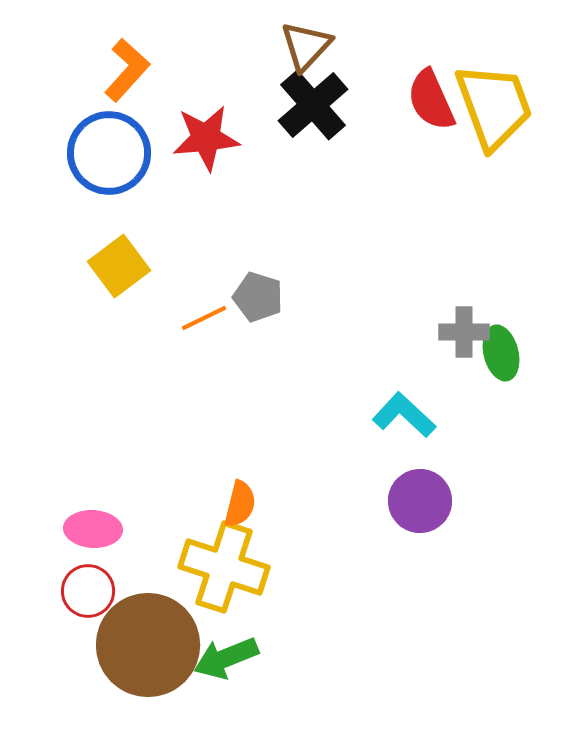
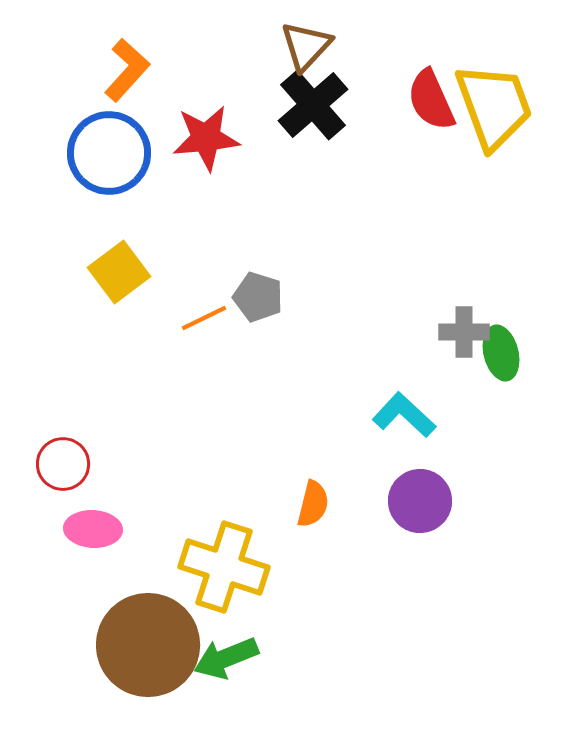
yellow square: moved 6 px down
orange semicircle: moved 73 px right
red circle: moved 25 px left, 127 px up
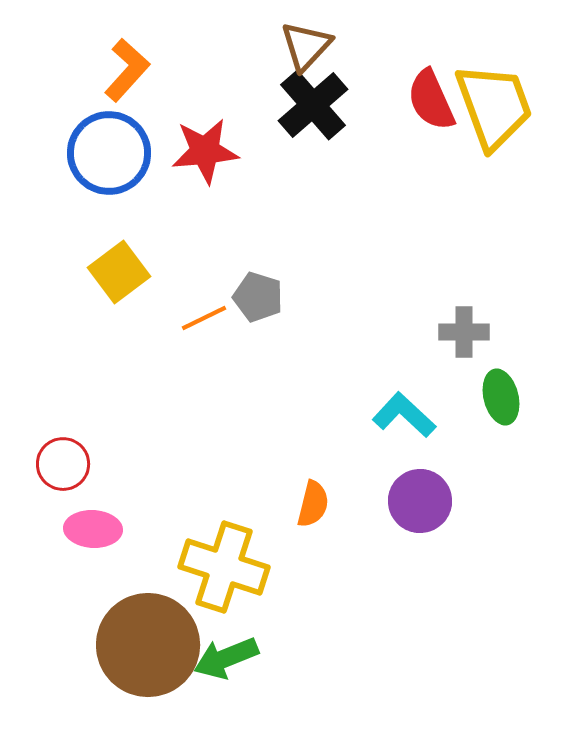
red star: moved 1 px left, 13 px down
green ellipse: moved 44 px down
